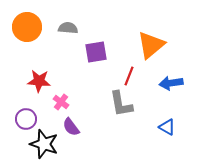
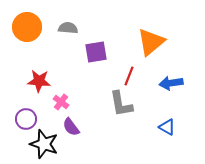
orange triangle: moved 3 px up
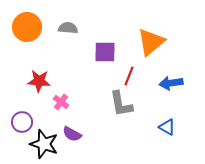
purple square: moved 9 px right; rotated 10 degrees clockwise
purple circle: moved 4 px left, 3 px down
purple semicircle: moved 1 px right, 7 px down; rotated 24 degrees counterclockwise
